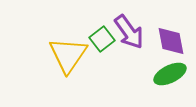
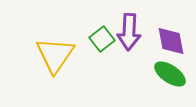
purple arrow: rotated 39 degrees clockwise
yellow triangle: moved 13 px left
green ellipse: rotated 60 degrees clockwise
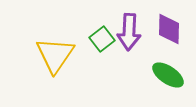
purple diamond: moved 2 px left, 12 px up; rotated 12 degrees clockwise
green ellipse: moved 2 px left, 1 px down
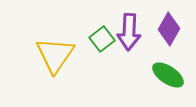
purple diamond: rotated 28 degrees clockwise
